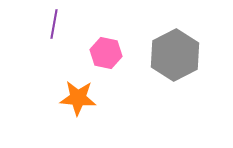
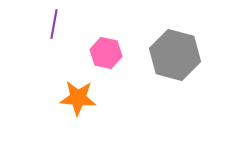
gray hexagon: rotated 18 degrees counterclockwise
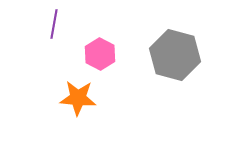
pink hexagon: moved 6 px left, 1 px down; rotated 16 degrees clockwise
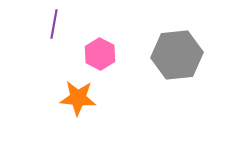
gray hexagon: moved 2 px right; rotated 21 degrees counterclockwise
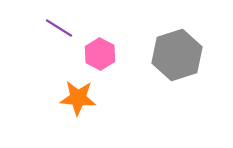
purple line: moved 5 px right, 4 px down; rotated 68 degrees counterclockwise
gray hexagon: rotated 12 degrees counterclockwise
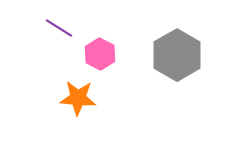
gray hexagon: rotated 12 degrees counterclockwise
